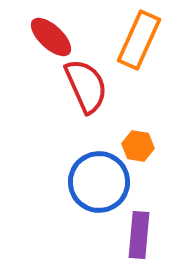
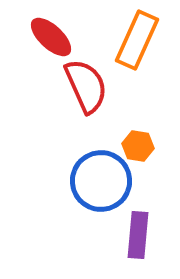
orange rectangle: moved 2 px left
blue circle: moved 2 px right, 1 px up
purple rectangle: moved 1 px left
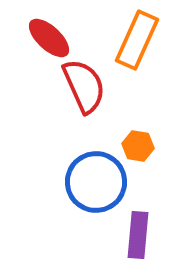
red ellipse: moved 2 px left, 1 px down
red semicircle: moved 2 px left
blue circle: moved 5 px left, 1 px down
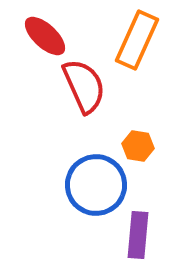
red ellipse: moved 4 px left, 2 px up
blue circle: moved 3 px down
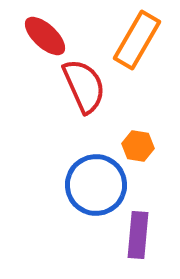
orange rectangle: rotated 6 degrees clockwise
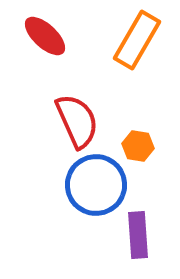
red semicircle: moved 7 px left, 35 px down
purple rectangle: rotated 9 degrees counterclockwise
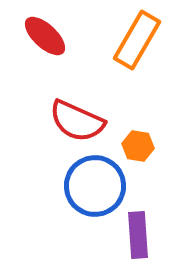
red semicircle: rotated 138 degrees clockwise
blue circle: moved 1 px left, 1 px down
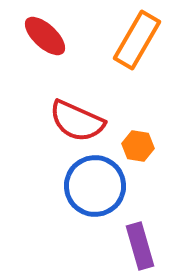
purple rectangle: moved 2 px right, 11 px down; rotated 12 degrees counterclockwise
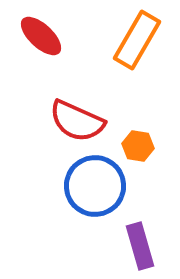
red ellipse: moved 4 px left
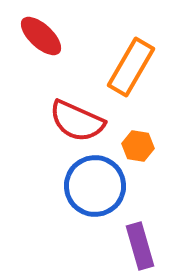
orange rectangle: moved 6 px left, 27 px down
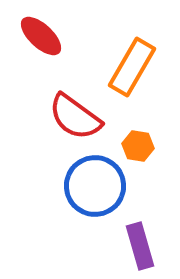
orange rectangle: moved 1 px right
red semicircle: moved 2 px left, 4 px up; rotated 12 degrees clockwise
